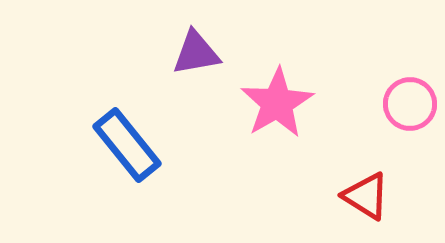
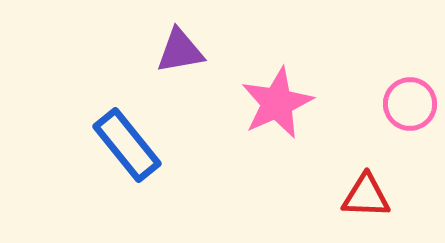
purple triangle: moved 16 px left, 2 px up
pink star: rotated 6 degrees clockwise
red triangle: rotated 30 degrees counterclockwise
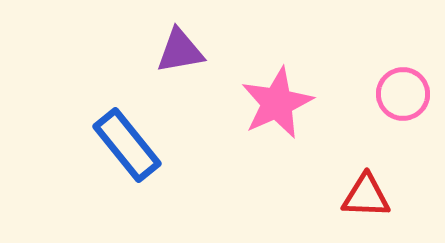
pink circle: moved 7 px left, 10 px up
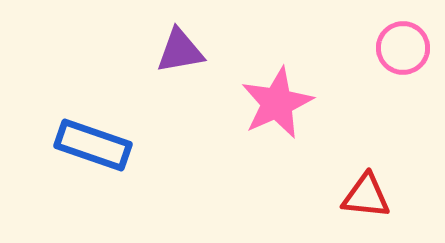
pink circle: moved 46 px up
blue rectangle: moved 34 px left; rotated 32 degrees counterclockwise
red triangle: rotated 4 degrees clockwise
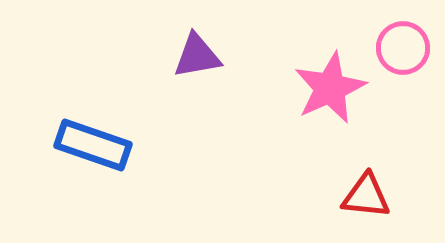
purple triangle: moved 17 px right, 5 px down
pink star: moved 53 px right, 15 px up
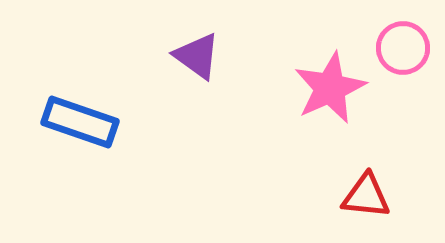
purple triangle: rotated 46 degrees clockwise
blue rectangle: moved 13 px left, 23 px up
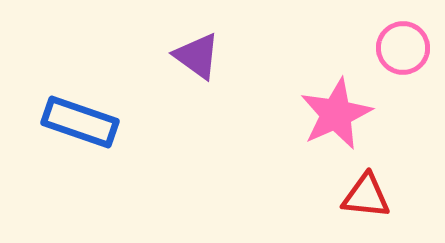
pink star: moved 6 px right, 26 px down
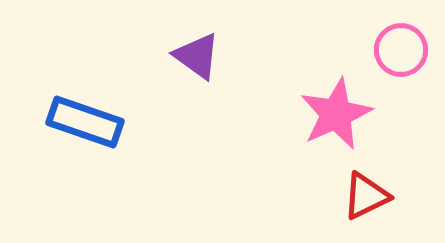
pink circle: moved 2 px left, 2 px down
blue rectangle: moved 5 px right
red triangle: rotated 32 degrees counterclockwise
